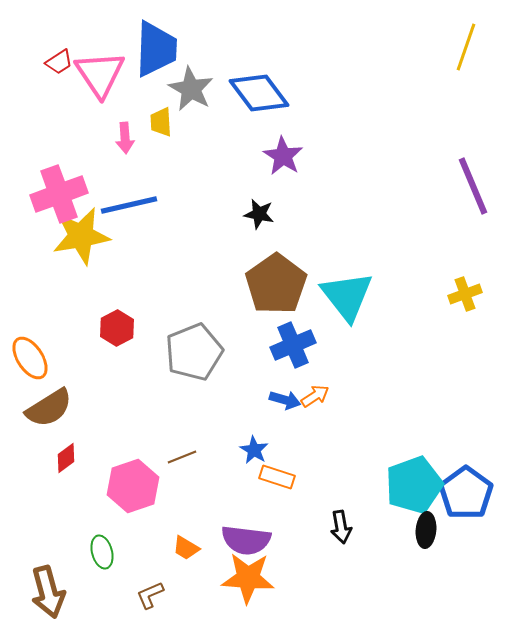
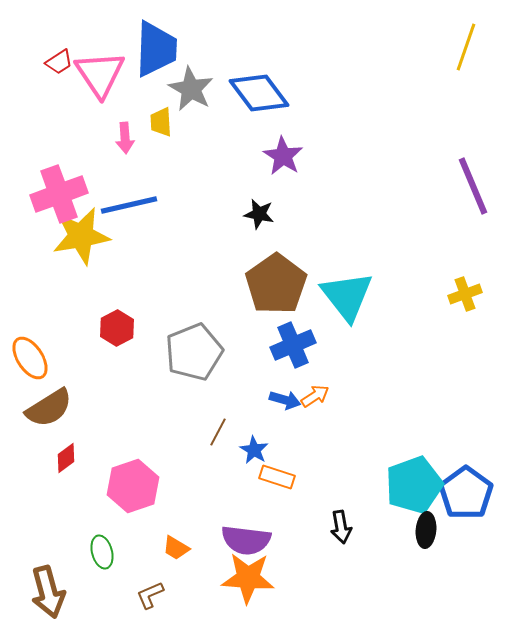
brown line: moved 36 px right, 25 px up; rotated 40 degrees counterclockwise
orange trapezoid: moved 10 px left
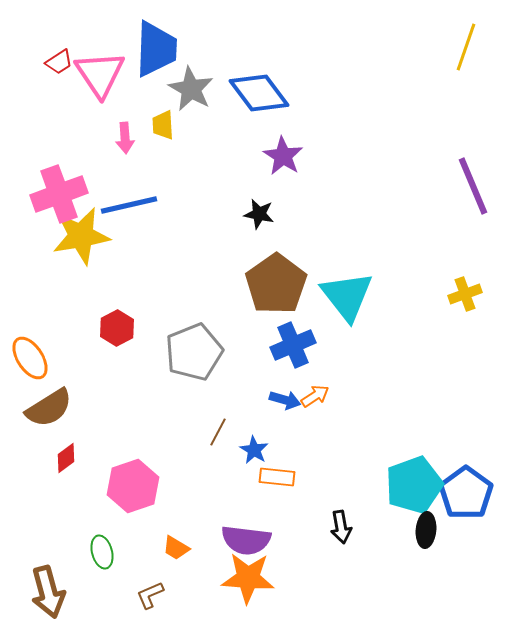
yellow trapezoid: moved 2 px right, 3 px down
orange rectangle: rotated 12 degrees counterclockwise
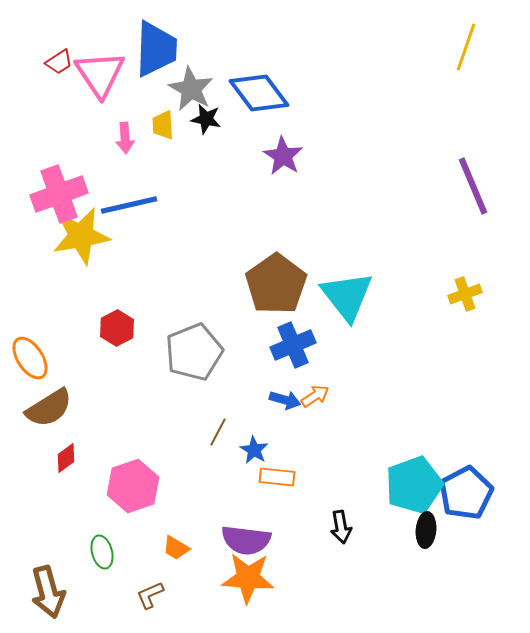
black star: moved 53 px left, 95 px up
blue pentagon: rotated 8 degrees clockwise
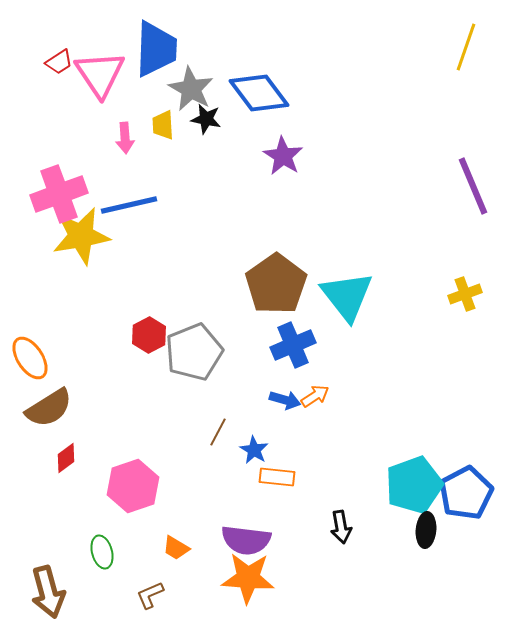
red hexagon: moved 32 px right, 7 px down
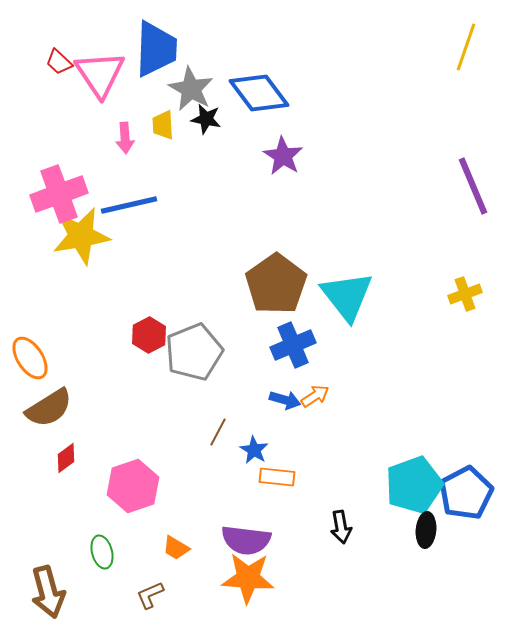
red trapezoid: rotated 76 degrees clockwise
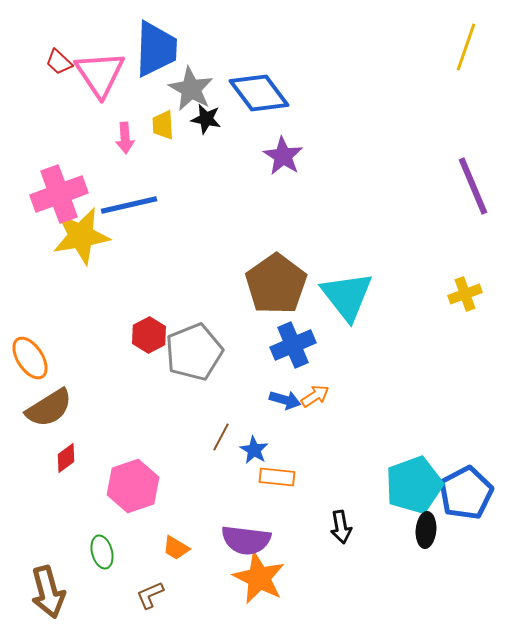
brown line: moved 3 px right, 5 px down
orange star: moved 11 px right; rotated 22 degrees clockwise
